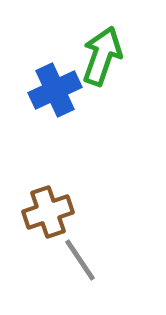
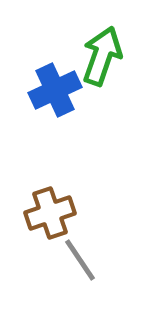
brown cross: moved 2 px right, 1 px down
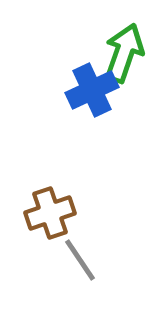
green arrow: moved 22 px right, 3 px up
blue cross: moved 37 px right
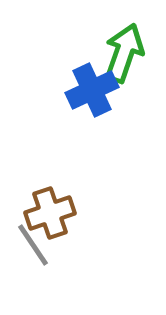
gray line: moved 47 px left, 15 px up
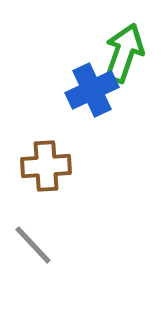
brown cross: moved 4 px left, 47 px up; rotated 15 degrees clockwise
gray line: rotated 9 degrees counterclockwise
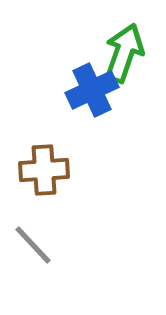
brown cross: moved 2 px left, 4 px down
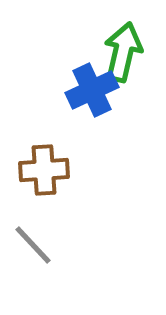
green arrow: moved 1 px left, 1 px up; rotated 6 degrees counterclockwise
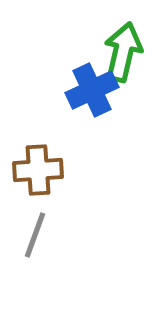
brown cross: moved 6 px left
gray line: moved 2 px right, 10 px up; rotated 63 degrees clockwise
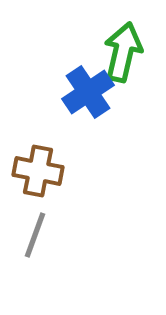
blue cross: moved 4 px left, 2 px down; rotated 9 degrees counterclockwise
brown cross: moved 1 px down; rotated 15 degrees clockwise
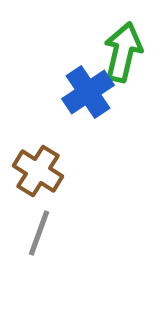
brown cross: rotated 21 degrees clockwise
gray line: moved 4 px right, 2 px up
